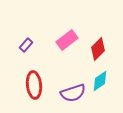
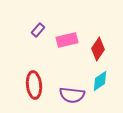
pink rectangle: rotated 25 degrees clockwise
purple rectangle: moved 12 px right, 15 px up
red diamond: rotated 10 degrees counterclockwise
purple semicircle: moved 1 px left, 2 px down; rotated 25 degrees clockwise
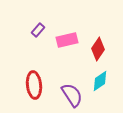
purple semicircle: rotated 130 degrees counterclockwise
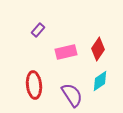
pink rectangle: moved 1 px left, 12 px down
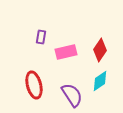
purple rectangle: moved 3 px right, 7 px down; rotated 32 degrees counterclockwise
red diamond: moved 2 px right, 1 px down
red ellipse: rotated 8 degrees counterclockwise
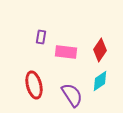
pink rectangle: rotated 20 degrees clockwise
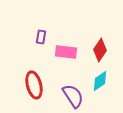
purple semicircle: moved 1 px right, 1 px down
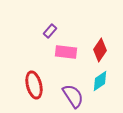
purple rectangle: moved 9 px right, 6 px up; rotated 32 degrees clockwise
